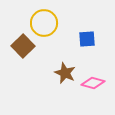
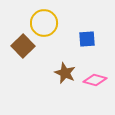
pink diamond: moved 2 px right, 3 px up
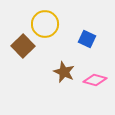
yellow circle: moved 1 px right, 1 px down
blue square: rotated 30 degrees clockwise
brown star: moved 1 px left, 1 px up
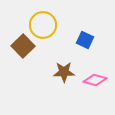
yellow circle: moved 2 px left, 1 px down
blue square: moved 2 px left, 1 px down
brown star: rotated 25 degrees counterclockwise
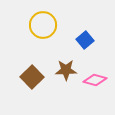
blue square: rotated 24 degrees clockwise
brown square: moved 9 px right, 31 px down
brown star: moved 2 px right, 2 px up
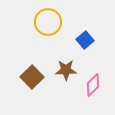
yellow circle: moved 5 px right, 3 px up
pink diamond: moved 2 px left, 5 px down; rotated 60 degrees counterclockwise
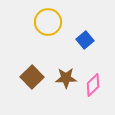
brown star: moved 8 px down
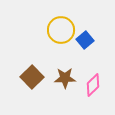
yellow circle: moved 13 px right, 8 px down
brown star: moved 1 px left
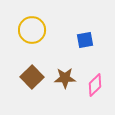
yellow circle: moved 29 px left
blue square: rotated 30 degrees clockwise
pink diamond: moved 2 px right
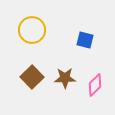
blue square: rotated 24 degrees clockwise
